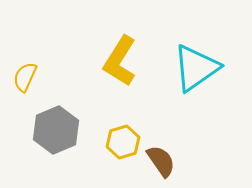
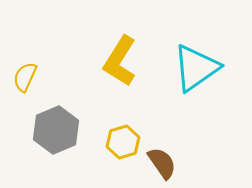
brown semicircle: moved 1 px right, 2 px down
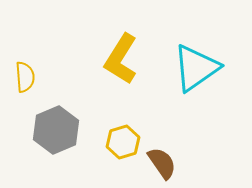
yellow L-shape: moved 1 px right, 2 px up
yellow semicircle: rotated 152 degrees clockwise
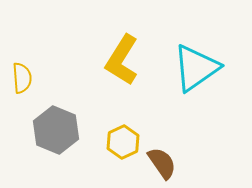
yellow L-shape: moved 1 px right, 1 px down
yellow semicircle: moved 3 px left, 1 px down
gray hexagon: rotated 15 degrees counterclockwise
yellow hexagon: rotated 8 degrees counterclockwise
